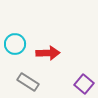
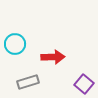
red arrow: moved 5 px right, 4 px down
gray rectangle: rotated 50 degrees counterclockwise
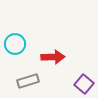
gray rectangle: moved 1 px up
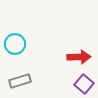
red arrow: moved 26 px right
gray rectangle: moved 8 px left
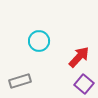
cyan circle: moved 24 px right, 3 px up
red arrow: rotated 45 degrees counterclockwise
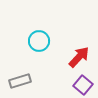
purple square: moved 1 px left, 1 px down
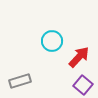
cyan circle: moved 13 px right
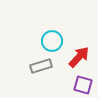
gray rectangle: moved 21 px right, 15 px up
purple square: rotated 24 degrees counterclockwise
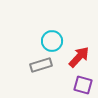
gray rectangle: moved 1 px up
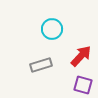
cyan circle: moved 12 px up
red arrow: moved 2 px right, 1 px up
